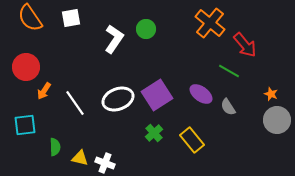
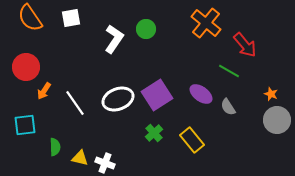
orange cross: moved 4 px left
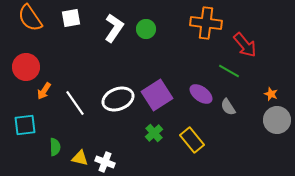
orange cross: rotated 32 degrees counterclockwise
white L-shape: moved 11 px up
white cross: moved 1 px up
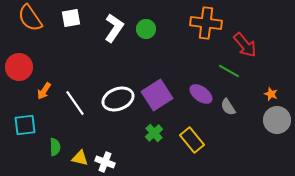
red circle: moved 7 px left
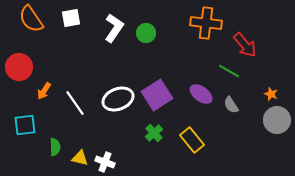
orange semicircle: moved 1 px right, 1 px down
green circle: moved 4 px down
gray semicircle: moved 3 px right, 2 px up
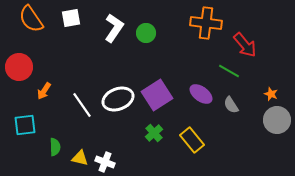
white line: moved 7 px right, 2 px down
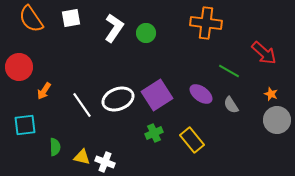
red arrow: moved 19 px right, 8 px down; rotated 8 degrees counterclockwise
green cross: rotated 18 degrees clockwise
yellow triangle: moved 2 px right, 1 px up
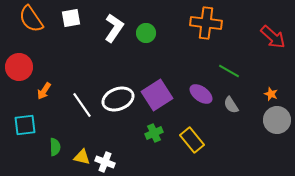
red arrow: moved 9 px right, 16 px up
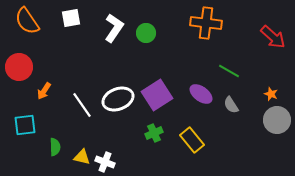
orange semicircle: moved 4 px left, 2 px down
